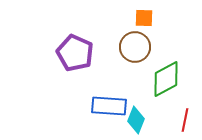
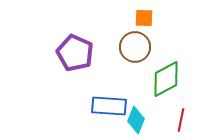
red line: moved 4 px left
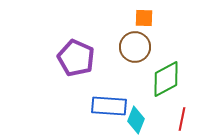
purple pentagon: moved 1 px right, 5 px down
red line: moved 1 px right, 1 px up
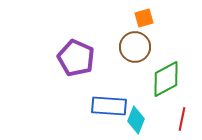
orange square: rotated 18 degrees counterclockwise
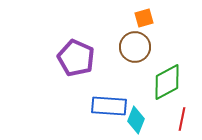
green diamond: moved 1 px right, 3 px down
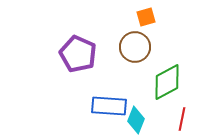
orange square: moved 2 px right, 1 px up
purple pentagon: moved 2 px right, 4 px up
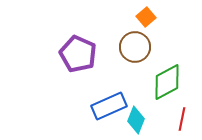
orange square: rotated 24 degrees counterclockwise
blue rectangle: rotated 28 degrees counterclockwise
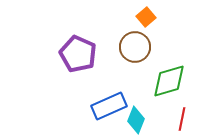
green diamond: moved 2 px right, 1 px up; rotated 12 degrees clockwise
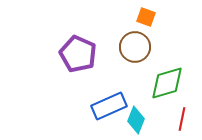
orange square: rotated 30 degrees counterclockwise
green diamond: moved 2 px left, 2 px down
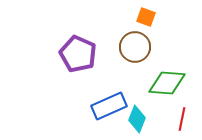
green diamond: rotated 21 degrees clockwise
cyan diamond: moved 1 px right, 1 px up
